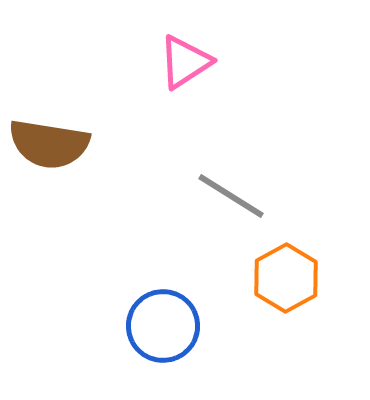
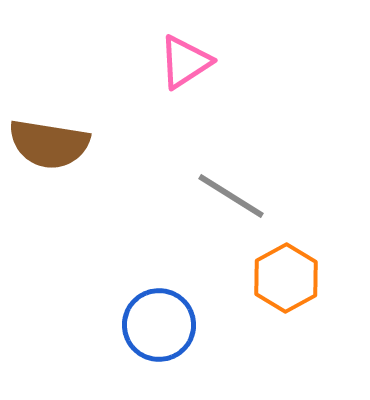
blue circle: moved 4 px left, 1 px up
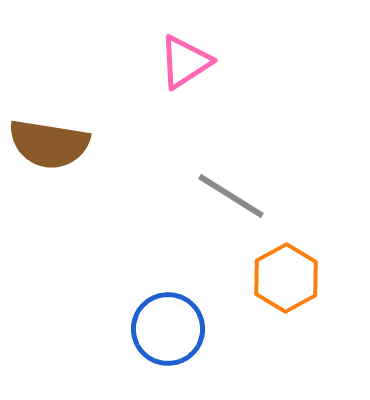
blue circle: moved 9 px right, 4 px down
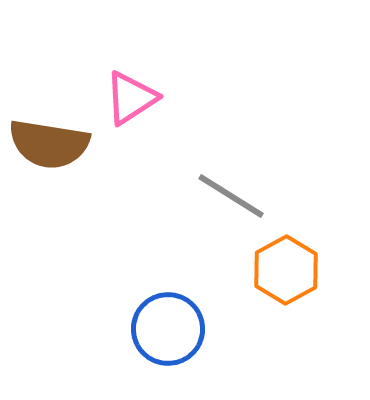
pink triangle: moved 54 px left, 36 px down
orange hexagon: moved 8 px up
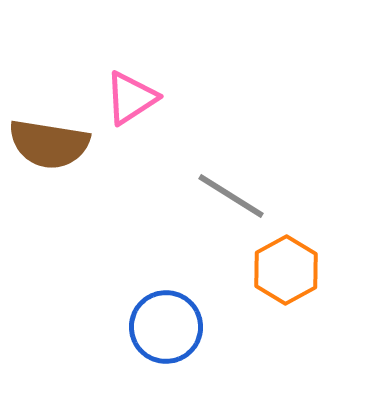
blue circle: moved 2 px left, 2 px up
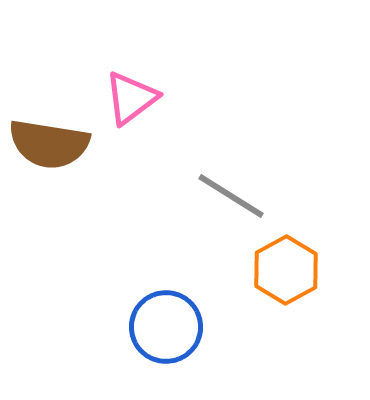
pink triangle: rotated 4 degrees counterclockwise
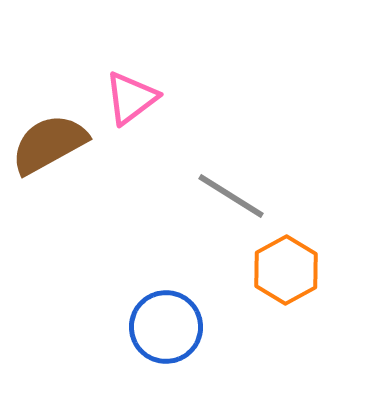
brown semicircle: rotated 142 degrees clockwise
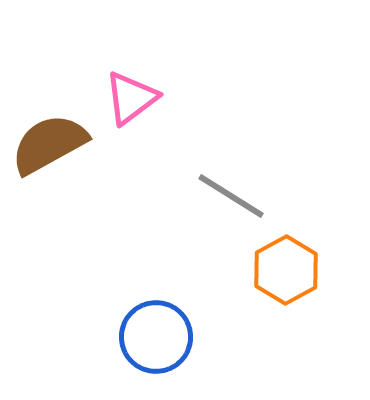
blue circle: moved 10 px left, 10 px down
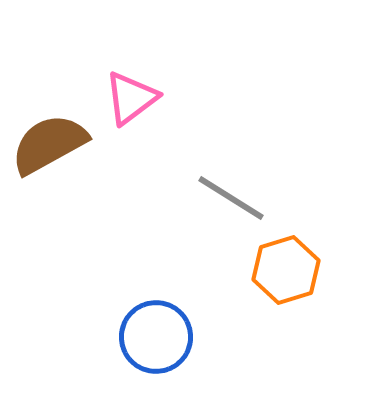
gray line: moved 2 px down
orange hexagon: rotated 12 degrees clockwise
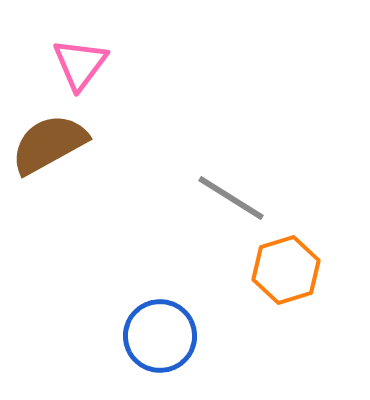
pink triangle: moved 51 px left, 34 px up; rotated 16 degrees counterclockwise
blue circle: moved 4 px right, 1 px up
